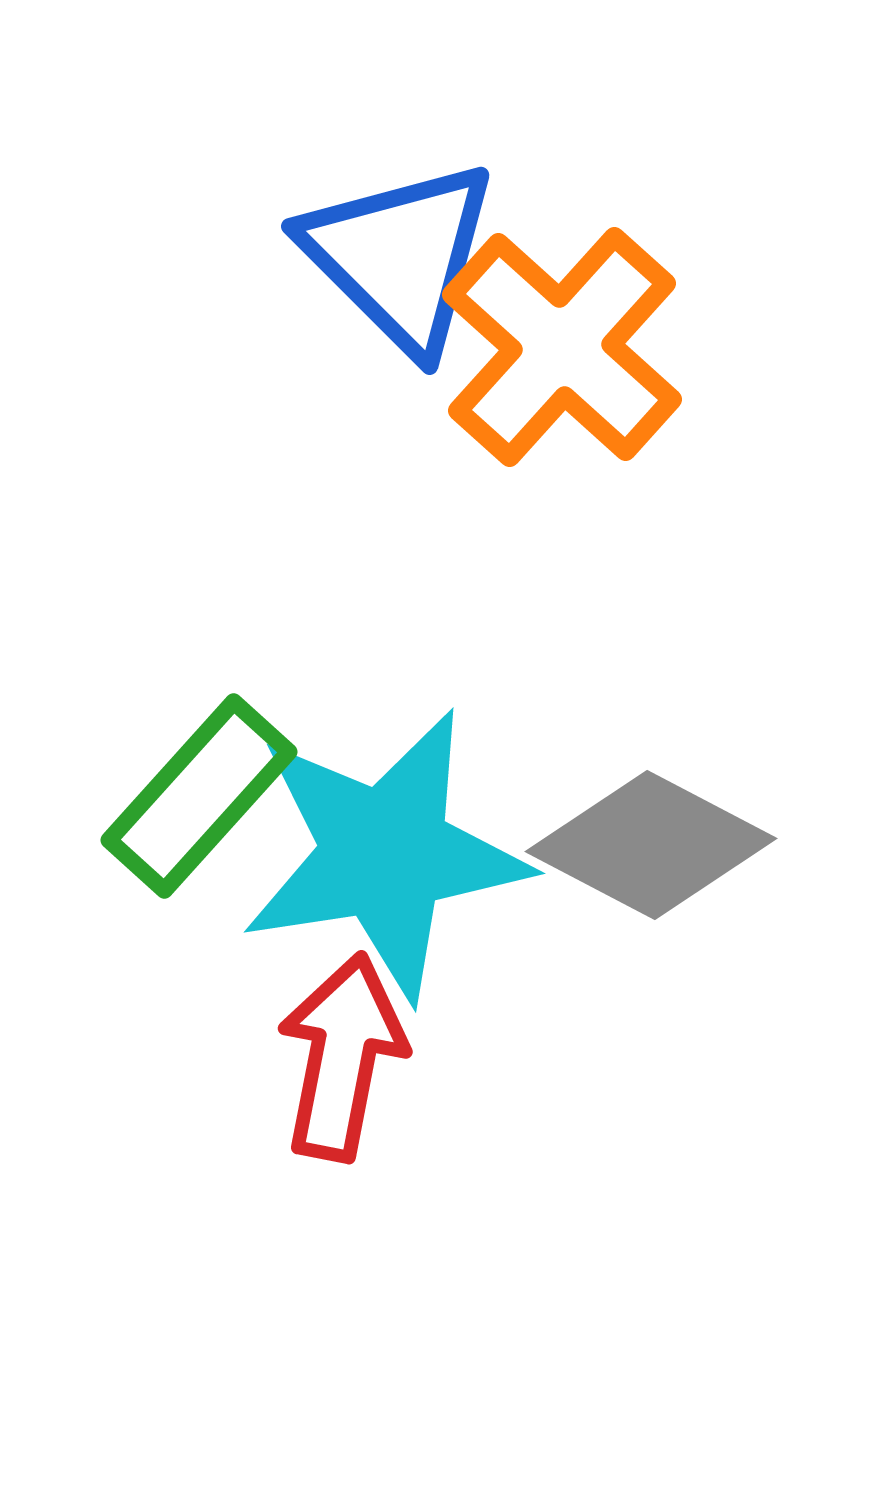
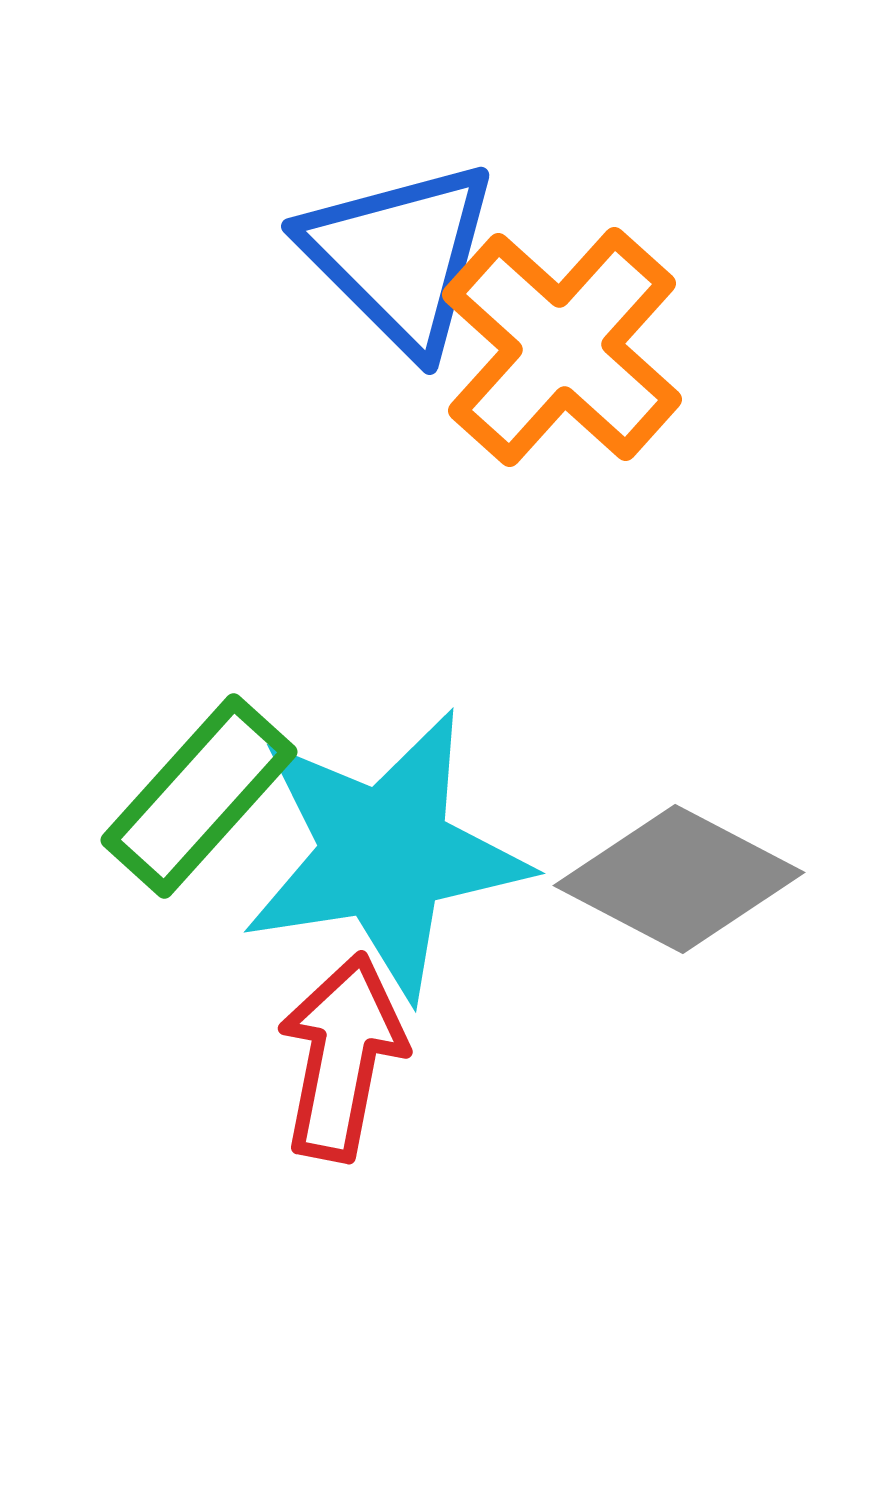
gray diamond: moved 28 px right, 34 px down
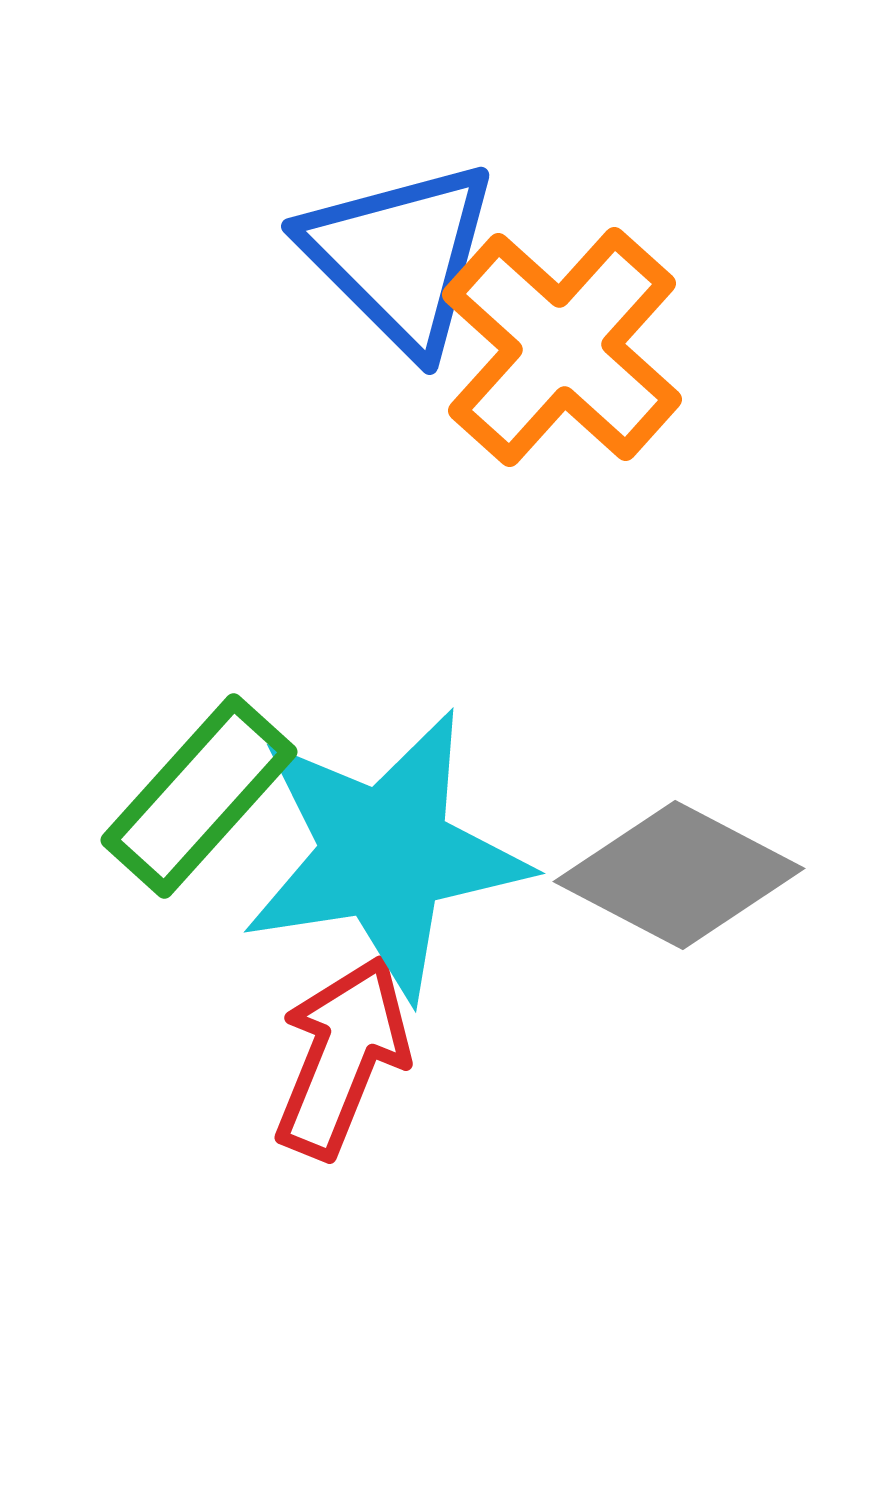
gray diamond: moved 4 px up
red arrow: rotated 11 degrees clockwise
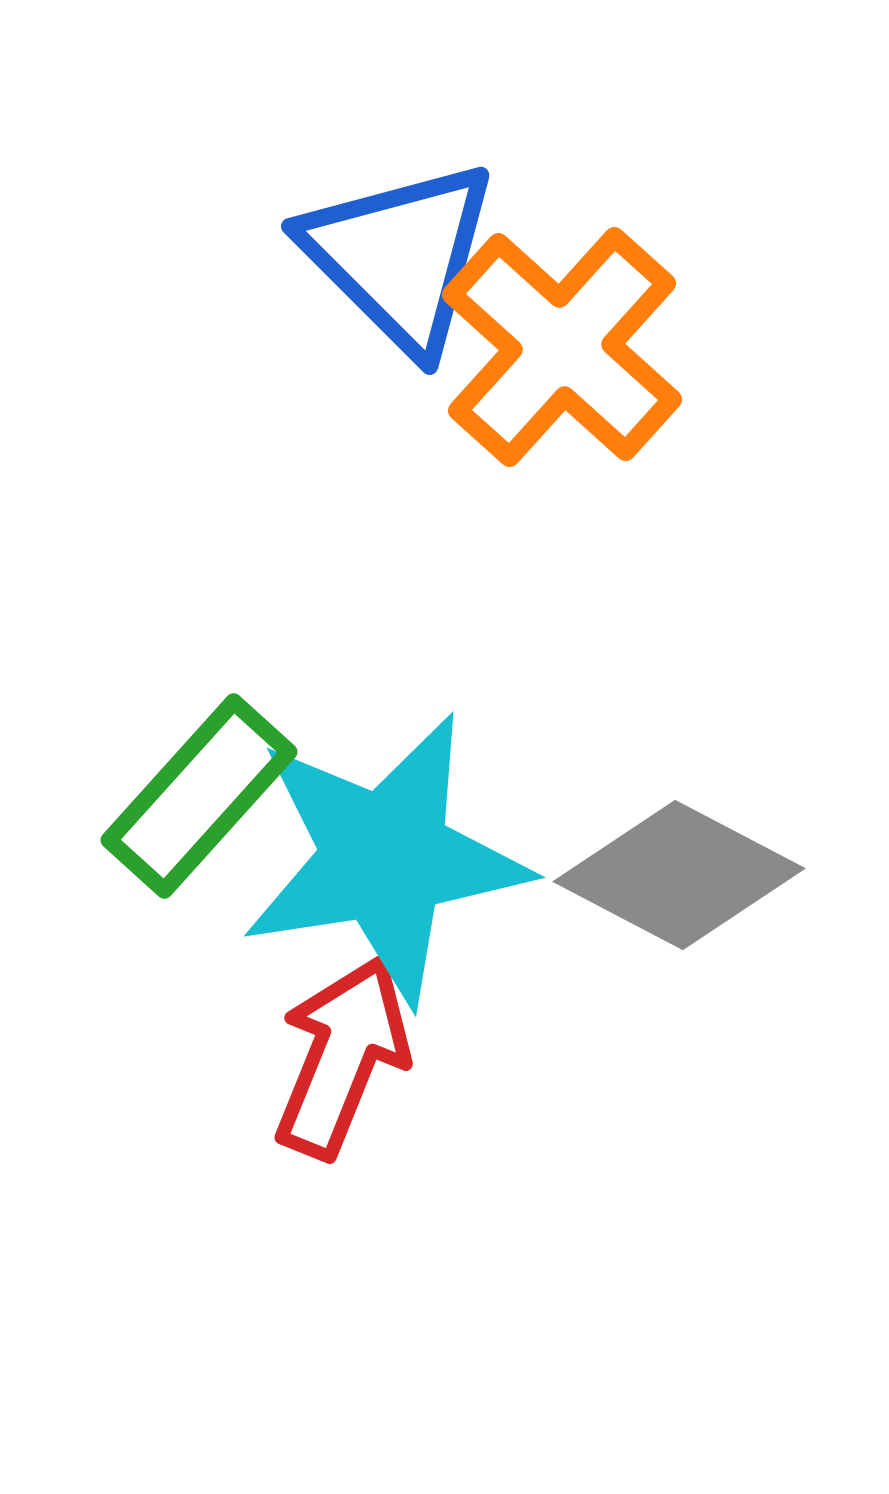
cyan star: moved 4 px down
